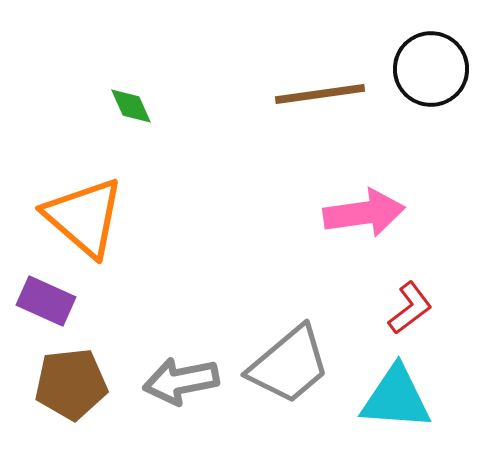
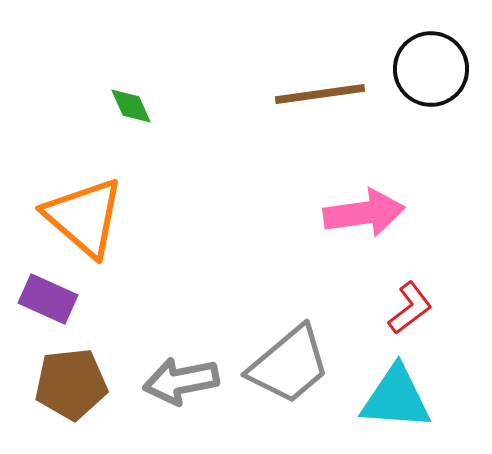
purple rectangle: moved 2 px right, 2 px up
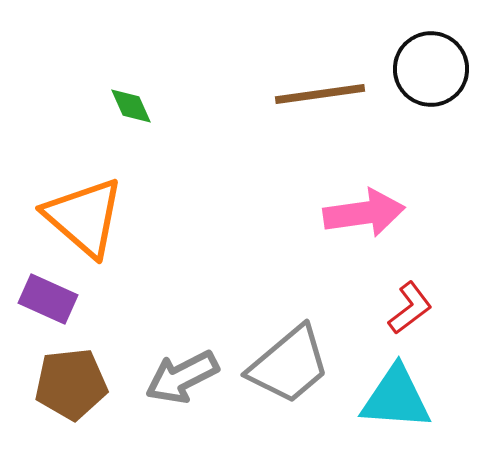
gray arrow: moved 1 px right, 4 px up; rotated 16 degrees counterclockwise
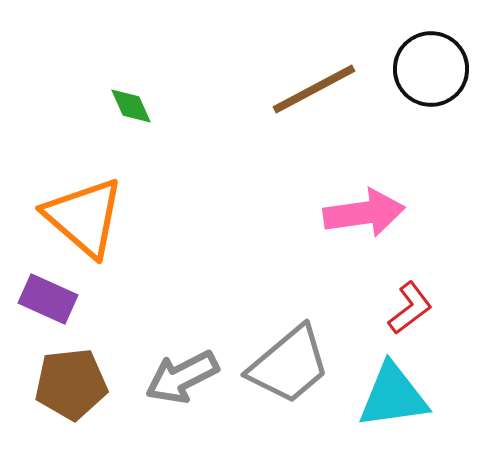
brown line: moved 6 px left, 5 px up; rotated 20 degrees counterclockwise
cyan triangle: moved 3 px left, 2 px up; rotated 12 degrees counterclockwise
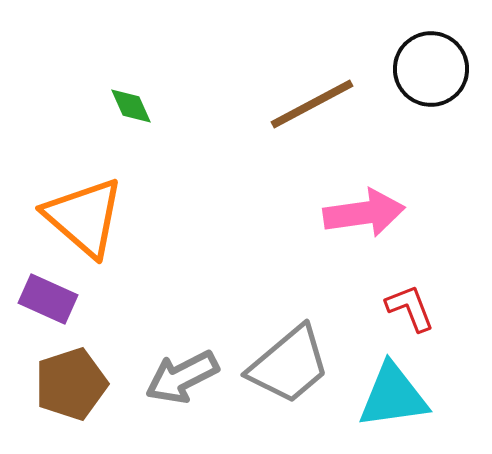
brown line: moved 2 px left, 15 px down
red L-shape: rotated 74 degrees counterclockwise
brown pentagon: rotated 12 degrees counterclockwise
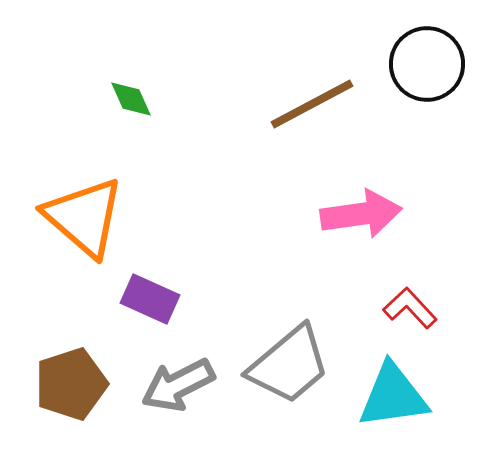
black circle: moved 4 px left, 5 px up
green diamond: moved 7 px up
pink arrow: moved 3 px left, 1 px down
purple rectangle: moved 102 px right
red L-shape: rotated 22 degrees counterclockwise
gray arrow: moved 4 px left, 8 px down
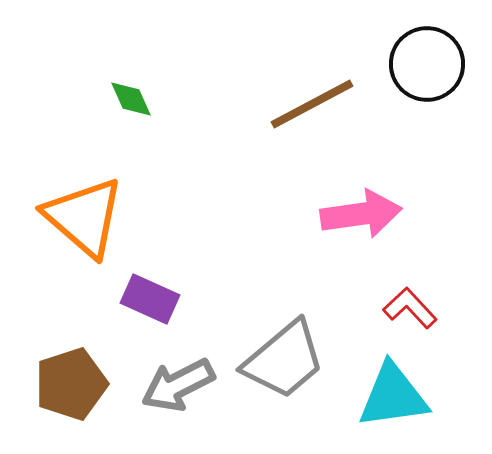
gray trapezoid: moved 5 px left, 5 px up
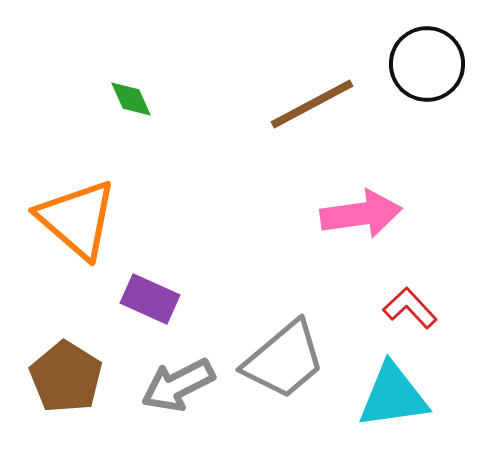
orange triangle: moved 7 px left, 2 px down
brown pentagon: moved 5 px left, 7 px up; rotated 22 degrees counterclockwise
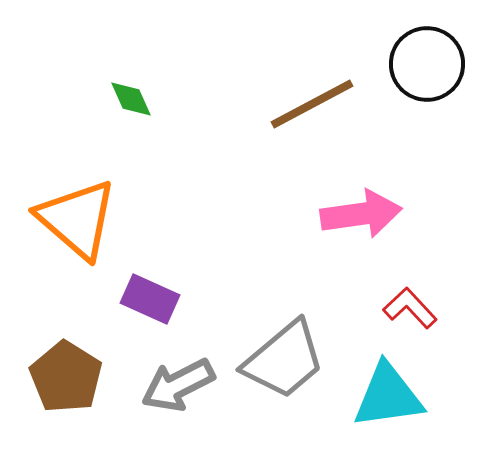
cyan triangle: moved 5 px left
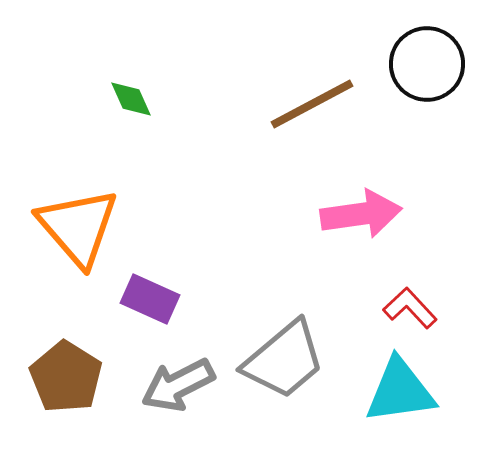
orange triangle: moved 1 px right, 8 px down; rotated 8 degrees clockwise
cyan triangle: moved 12 px right, 5 px up
